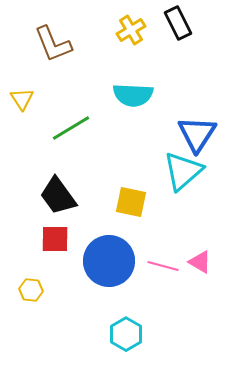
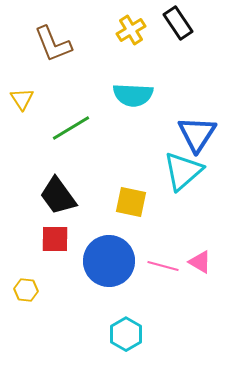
black rectangle: rotated 8 degrees counterclockwise
yellow hexagon: moved 5 px left
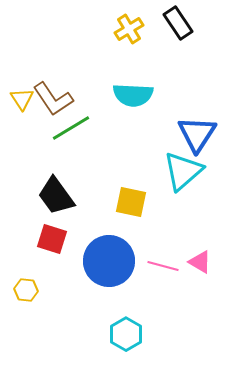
yellow cross: moved 2 px left, 1 px up
brown L-shape: moved 55 px down; rotated 12 degrees counterclockwise
black trapezoid: moved 2 px left
red square: moved 3 px left; rotated 16 degrees clockwise
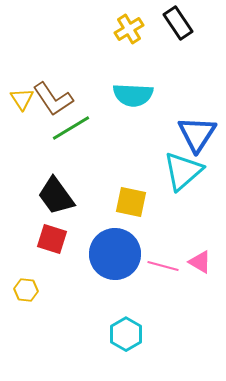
blue circle: moved 6 px right, 7 px up
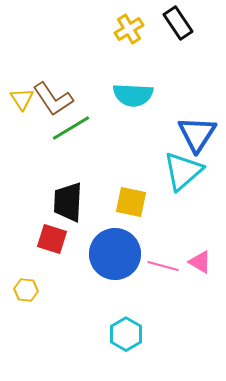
black trapezoid: moved 12 px right, 6 px down; rotated 39 degrees clockwise
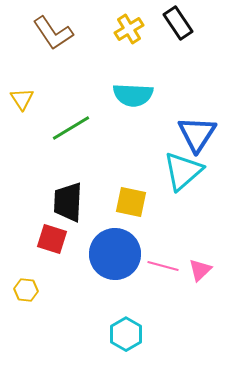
brown L-shape: moved 66 px up
pink triangle: moved 8 px down; rotated 45 degrees clockwise
